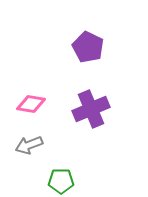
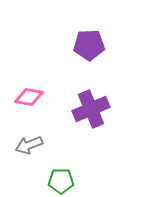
purple pentagon: moved 1 px right, 2 px up; rotated 28 degrees counterclockwise
pink diamond: moved 2 px left, 7 px up
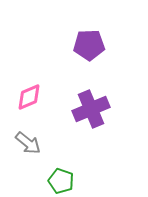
pink diamond: rotated 32 degrees counterclockwise
gray arrow: moved 1 px left, 2 px up; rotated 120 degrees counterclockwise
green pentagon: rotated 20 degrees clockwise
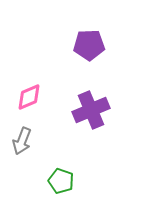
purple cross: moved 1 px down
gray arrow: moved 6 px left, 2 px up; rotated 72 degrees clockwise
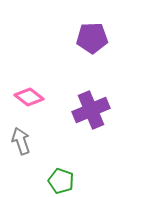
purple pentagon: moved 3 px right, 7 px up
pink diamond: rotated 60 degrees clockwise
gray arrow: moved 1 px left; rotated 140 degrees clockwise
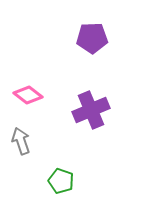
pink diamond: moved 1 px left, 2 px up
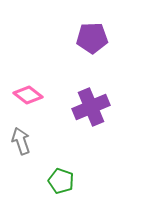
purple cross: moved 3 px up
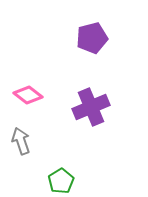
purple pentagon: rotated 12 degrees counterclockwise
green pentagon: rotated 20 degrees clockwise
